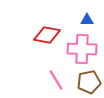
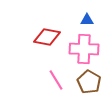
red diamond: moved 2 px down
pink cross: moved 2 px right
brown pentagon: rotated 30 degrees counterclockwise
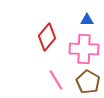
red diamond: rotated 60 degrees counterclockwise
brown pentagon: moved 1 px left
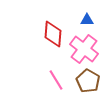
red diamond: moved 6 px right, 3 px up; rotated 36 degrees counterclockwise
pink cross: rotated 36 degrees clockwise
brown pentagon: moved 1 px up
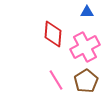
blue triangle: moved 8 px up
pink cross: moved 1 px right, 2 px up; rotated 24 degrees clockwise
brown pentagon: moved 2 px left; rotated 10 degrees clockwise
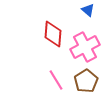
blue triangle: moved 1 px right, 2 px up; rotated 40 degrees clockwise
